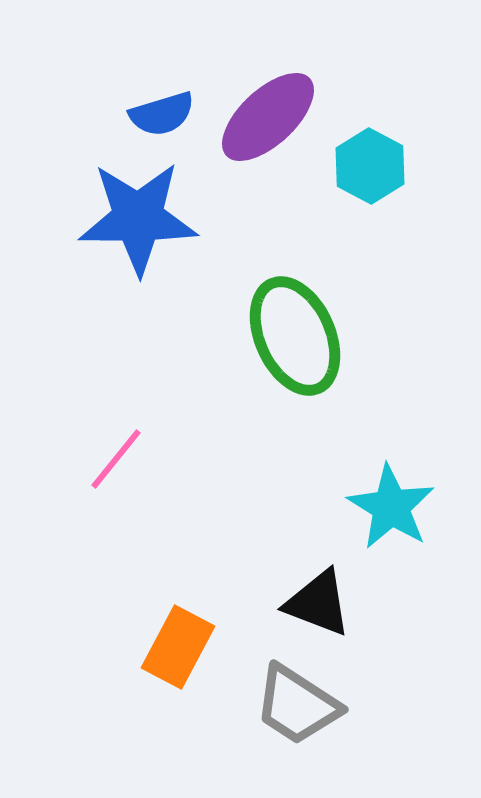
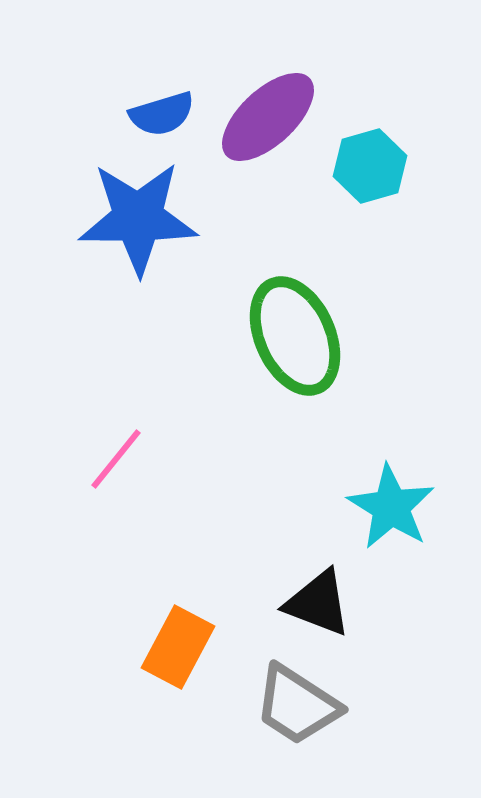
cyan hexagon: rotated 16 degrees clockwise
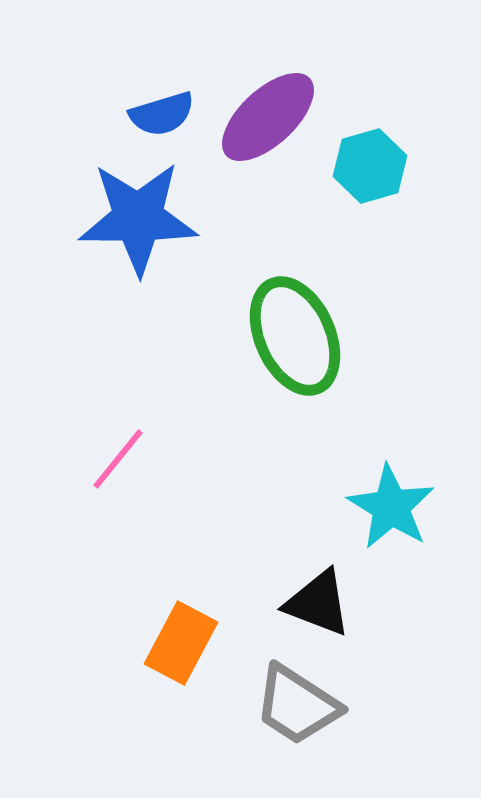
pink line: moved 2 px right
orange rectangle: moved 3 px right, 4 px up
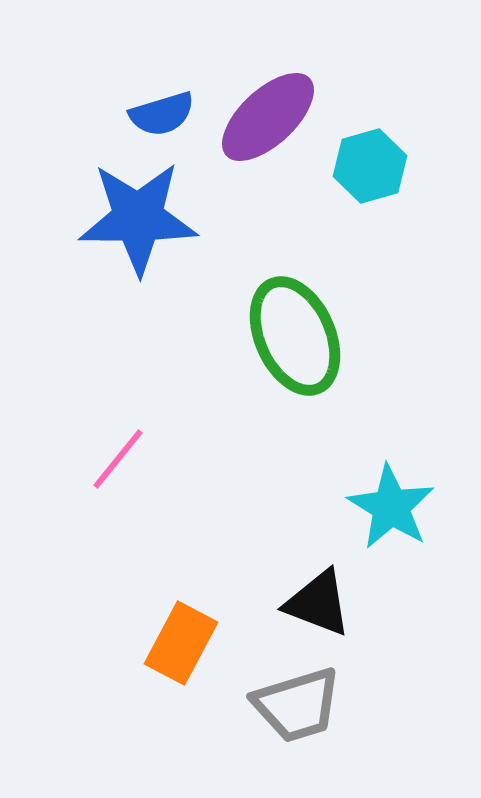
gray trapezoid: rotated 50 degrees counterclockwise
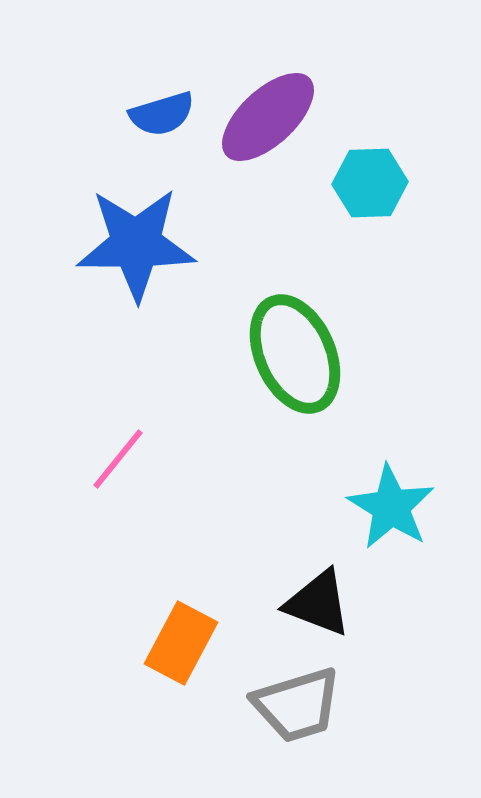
cyan hexagon: moved 17 px down; rotated 14 degrees clockwise
blue star: moved 2 px left, 26 px down
green ellipse: moved 18 px down
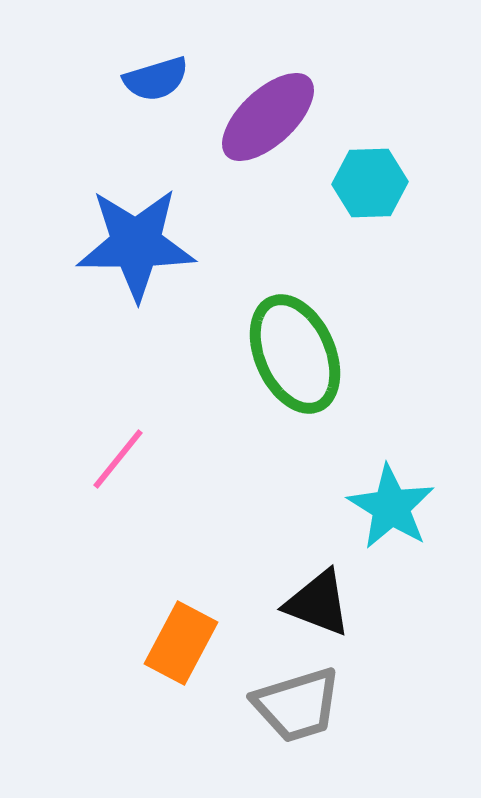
blue semicircle: moved 6 px left, 35 px up
